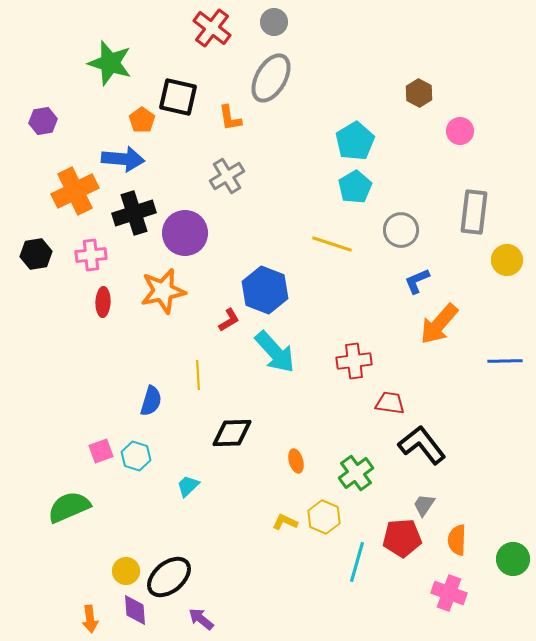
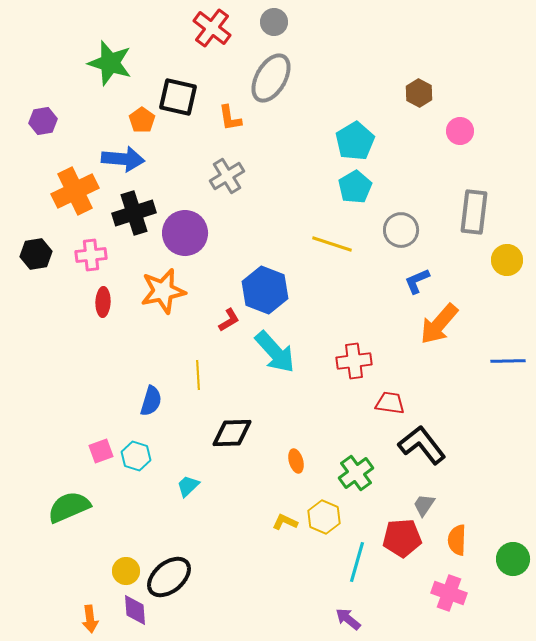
blue line at (505, 361): moved 3 px right
purple arrow at (201, 619): moved 147 px right
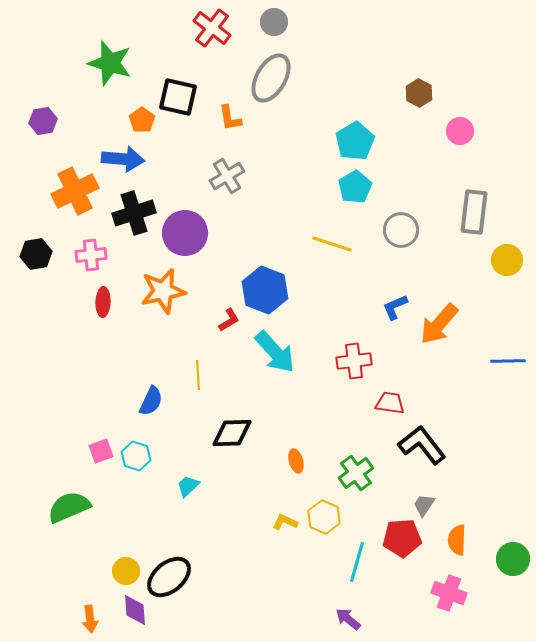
blue L-shape at (417, 281): moved 22 px left, 26 px down
blue semicircle at (151, 401): rotated 8 degrees clockwise
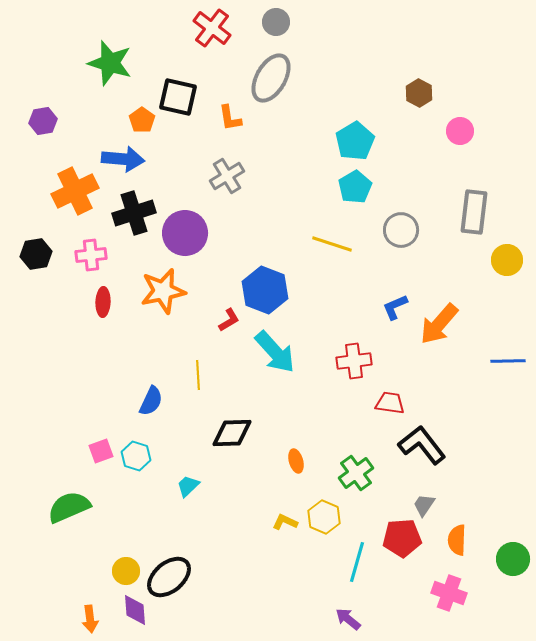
gray circle at (274, 22): moved 2 px right
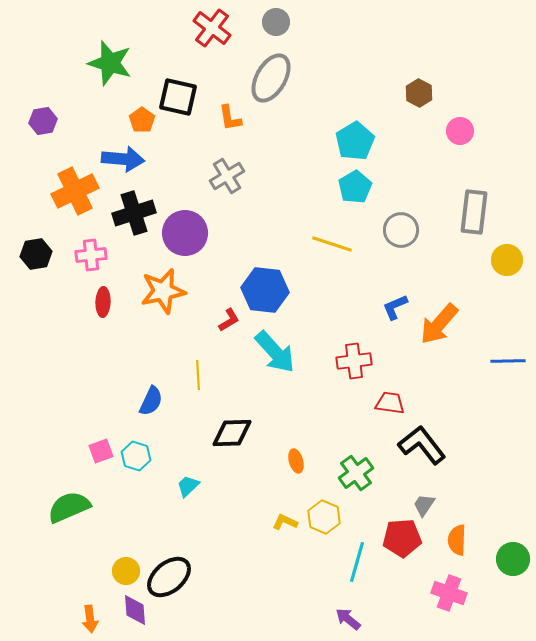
blue hexagon at (265, 290): rotated 15 degrees counterclockwise
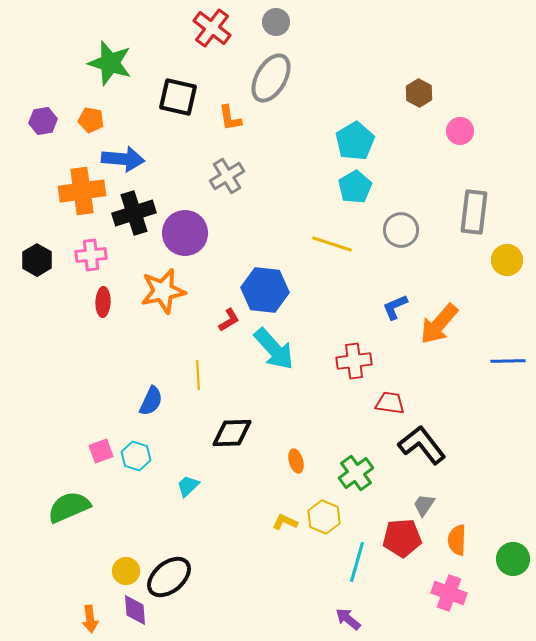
orange pentagon at (142, 120): moved 51 px left; rotated 25 degrees counterclockwise
orange cross at (75, 191): moved 7 px right; rotated 18 degrees clockwise
black hexagon at (36, 254): moved 1 px right, 6 px down; rotated 20 degrees counterclockwise
cyan arrow at (275, 352): moved 1 px left, 3 px up
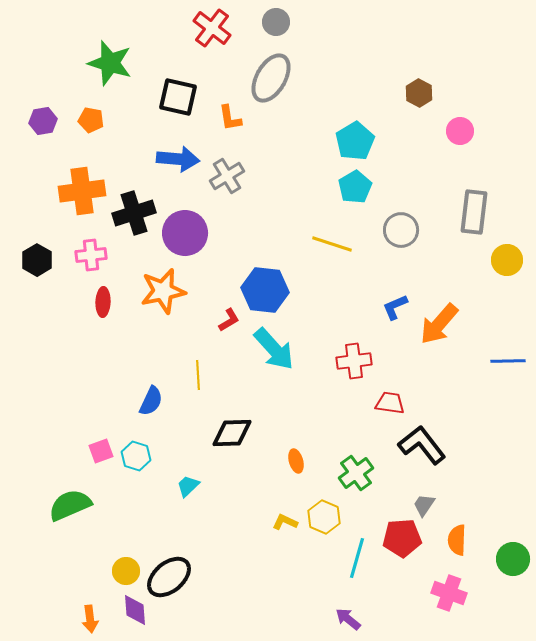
blue arrow at (123, 159): moved 55 px right
green semicircle at (69, 507): moved 1 px right, 2 px up
cyan line at (357, 562): moved 4 px up
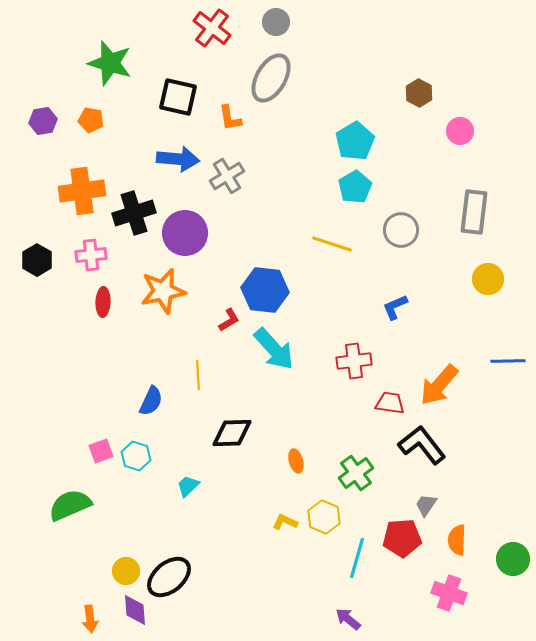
yellow circle at (507, 260): moved 19 px left, 19 px down
orange arrow at (439, 324): moved 61 px down
gray trapezoid at (424, 505): moved 2 px right
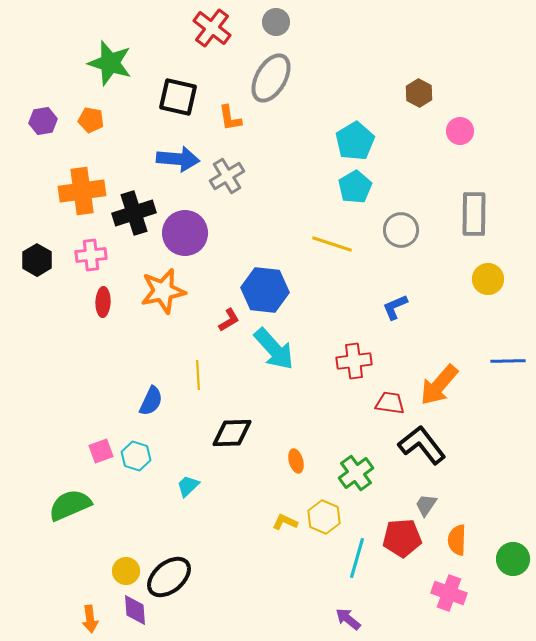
gray rectangle at (474, 212): moved 2 px down; rotated 6 degrees counterclockwise
